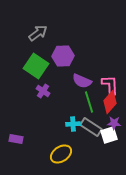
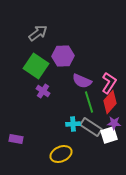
pink L-shape: moved 1 px left, 2 px up; rotated 35 degrees clockwise
yellow ellipse: rotated 10 degrees clockwise
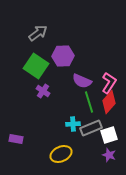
red diamond: moved 1 px left
purple star: moved 5 px left, 32 px down; rotated 16 degrees clockwise
gray rectangle: moved 1 px down; rotated 55 degrees counterclockwise
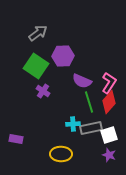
gray rectangle: rotated 10 degrees clockwise
yellow ellipse: rotated 25 degrees clockwise
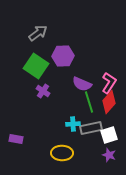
purple semicircle: moved 3 px down
yellow ellipse: moved 1 px right, 1 px up
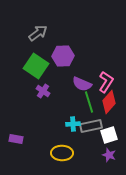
pink L-shape: moved 3 px left, 1 px up
gray rectangle: moved 2 px up
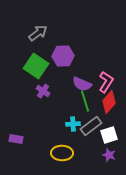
green line: moved 4 px left, 1 px up
gray rectangle: rotated 25 degrees counterclockwise
